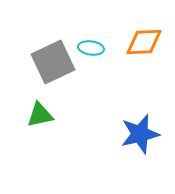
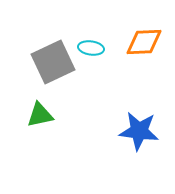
blue star: moved 1 px left, 3 px up; rotated 21 degrees clockwise
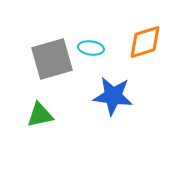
orange diamond: moved 1 px right; rotated 15 degrees counterclockwise
gray square: moved 1 px left, 3 px up; rotated 9 degrees clockwise
blue star: moved 26 px left, 35 px up
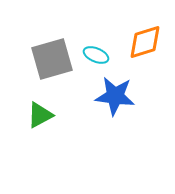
cyan ellipse: moved 5 px right, 7 px down; rotated 15 degrees clockwise
blue star: moved 2 px right
green triangle: rotated 16 degrees counterclockwise
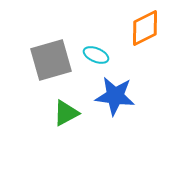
orange diamond: moved 14 px up; rotated 9 degrees counterclockwise
gray square: moved 1 px left, 1 px down
green triangle: moved 26 px right, 2 px up
